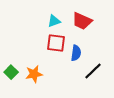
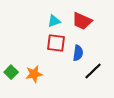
blue semicircle: moved 2 px right
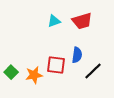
red trapezoid: rotated 40 degrees counterclockwise
red square: moved 22 px down
blue semicircle: moved 1 px left, 2 px down
orange star: moved 1 px down
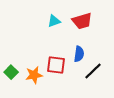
blue semicircle: moved 2 px right, 1 px up
